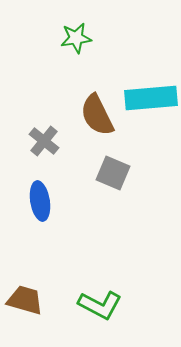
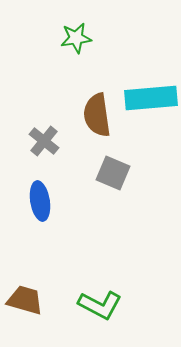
brown semicircle: rotated 18 degrees clockwise
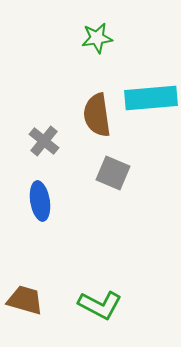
green star: moved 21 px right
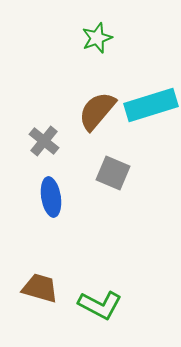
green star: rotated 12 degrees counterclockwise
cyan rectangle: moved 7 px down; rotated 12 degrees counterclockwise
brown semicircle: moved 4 px up; rotated 48 degrees clockwise
blue ellipse: moved 11 px right, 4 px up
brown trapezoid: moved 15 px right, 12 px up
